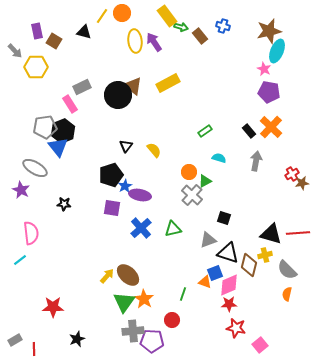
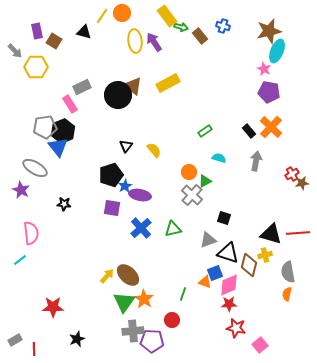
gray semicircle at (287, 270): moved 1 px right, 2 px down; rotated 35 degrees clockwise
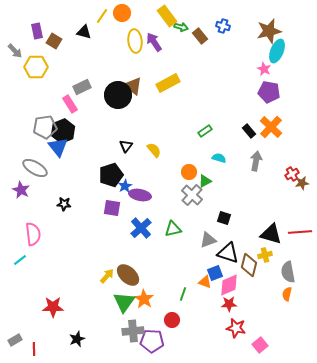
pink semicircle at (31, 233): moved 2 px right, 1 px down
red line at (298, 233): moved 2 px right, 1 px up
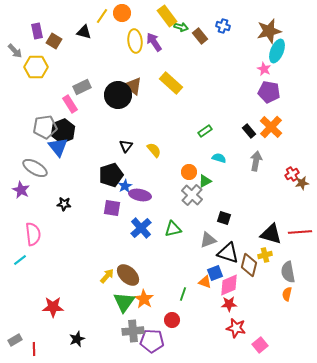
yellow rectangle at (168, 83): moved 3 px right; rotated 70 degrees clockwise
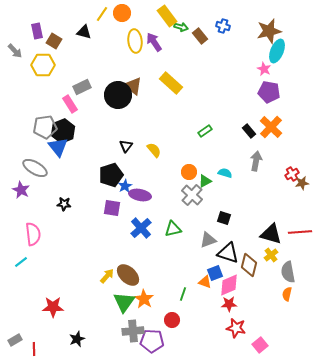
yellow line at (102, 16): moved 2 px up
yellow hexagon at (36, 67): moved 7 px right, 2 px up
cyan semicircle at (219, 158): moved 6 px right, 15 px down
yellow cross at (265, 255): moved 6 px right; rotated 24 degrees counterclockwise
cyan line at (20, 260): moved 1 px right, 2 px down
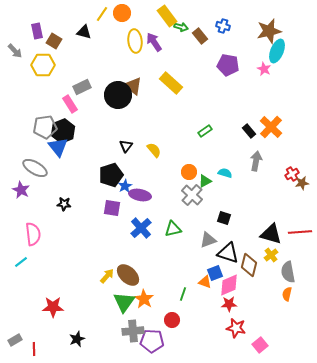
purple pentagon at (269, 92): moved 41 px left, 27 px up
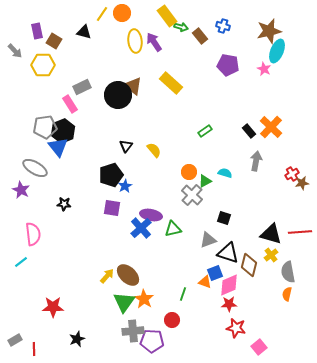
purple ellipse at (140, 195): moved 11 px right, 20 px down
pink square at (260, 345): moved 1 px left, 2 px down
